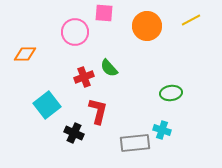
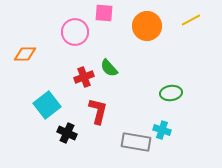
black cross: moved 7 px left
gray rectangle: moved 1 px right, 1 px up; rotated 16 degrees clockwise
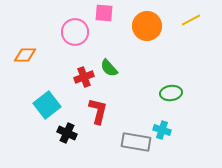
orange diamond: moved 1 px down
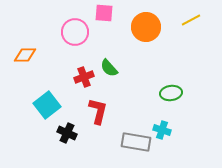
orange circle: moved 1 px left, 1 px down
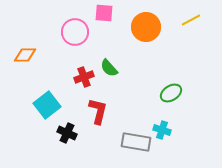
green ellipse: rotated 25 degrees counterclockwise
